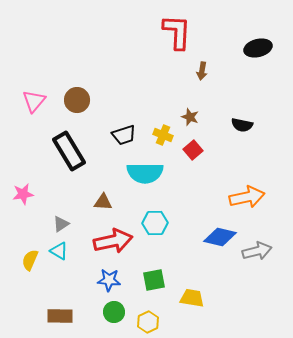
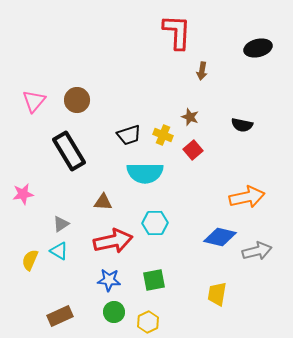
black trapezoid: moved 5 px right
yellow trapezoid: moved 25 px right, 4 px up; rotated 90 degrees counterclockwise
brown rectangle: rotated 25 degrees counterclockwise
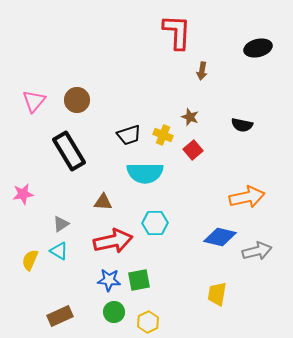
green square: moved 15 px left
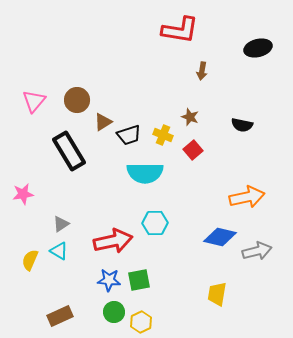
red L-shape: moved 3 px right, 2 px up; rotated 96 degrees clockwise
brown triangle: moved 80 px up; rotated 36 degrees counterclockwise
yellow hexagon: moved 7 px left
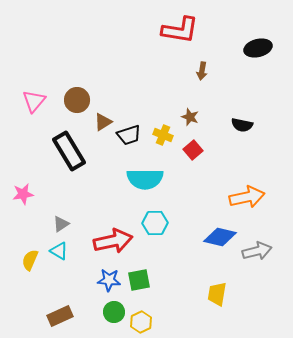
cyan semicircle: moved 6 px down
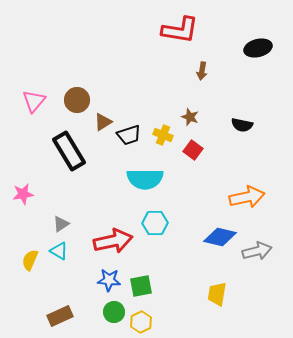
red square: rotated 12 degrees counterclockwise
green square: moved 2 px right, 6 px down
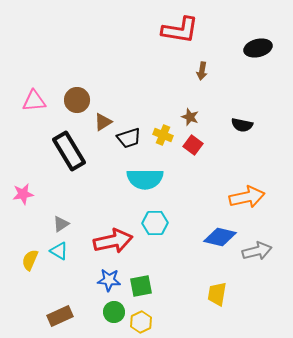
pink triangle: rotated 45 degrees clockwise
black trapezoid: moved 3 px down
red square: moved 5 px up
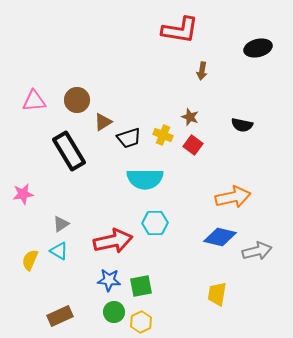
orange arrow: moved 14 px left
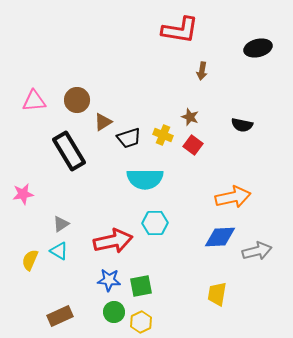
blue diamond: rotated 16 degrees counterclockwise
